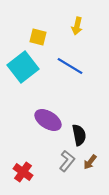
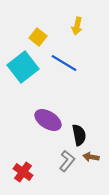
yellow square: rotated 24 degrees clockwise
blue line: moved 6 px left, 3 px up
brown arrow: moved 1 px right, 5 px up; rotated 63 degrees clockwise
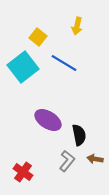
brown arrow: moved 4 px right, 2 px down
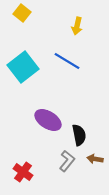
yellow square: moved 16 px left, 24 px up
blue line: moved 3 px right, 2 px up
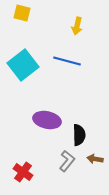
yellow square: rotated 24 degrees counterclockwise
blue line: rotated 16 degrees counterclockwise
cyan square: moved 2 px up
purple ellipse: moved 1 px left; rotated 20 degrees counterclockwise
black semicircle: rotated 10 degrees clockwise
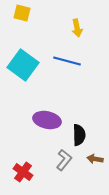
yellow arrow: moved 2 px down; rotated 24 degrees counterclockwise
cyan square: rotated 16 degrees counterclockwise
gray L-shape: moved 3 px left, 1 px up
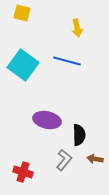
red cross: rotated 18 degrees counterclockwise
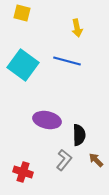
brown arrow: moved 1 px right, 1 px down; rotated 35 degrees clockwise
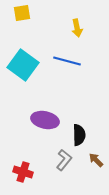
yellow square: rotated 24 degrees counterclockwise
purple ellipse: moved 2 px left
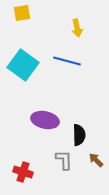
gray L-shape: rotated 40 degrees counterclockwise
